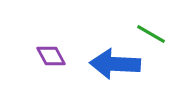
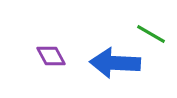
blue arrow: moved 1 px up
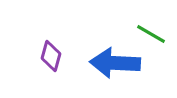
purple diamond: rotated 44 degrees clockwise
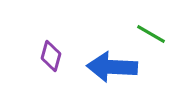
blue arrow: moved 3 px left, 4 px down
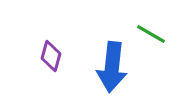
blue arrow: rotated 87 degrees counterclockwise
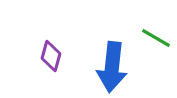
green line: moved 5 px right, 4 px down
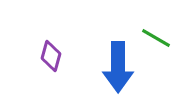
blue arrow: moved 6 px right; rotated 6 degrees counterclockwise
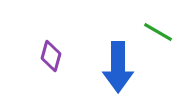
green line: moved 2 px right, 6 px up
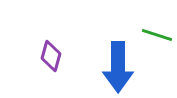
green line: moved 1 px left, 3 px down; rotated 12 degrees counterclockwise
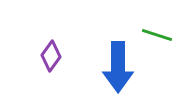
purple diamond: rotated 20 degrees clockwise
